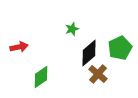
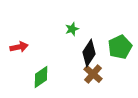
green pentagon: moved 1 px up
black diamond: rotated 16 degrees counterclockwise
brown cross: moved 5 px left
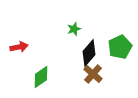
green star: moved 2 px right
black diamond: rotated 8 degrees clockwise
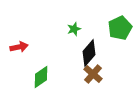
green pentagon: moved 19 px up
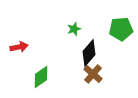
green pentagon: moved 1 px right, 1 px down; rotated 20 degrees clockwise
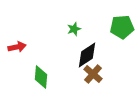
green pentagon: moved 1 px right, 2 px up
red arrow: moved 2 px left
black diamond: moved 2 px left, 2 px down; rotated 16 degrees clockwise
green diamond: rotated 50 degrees counterclockwise
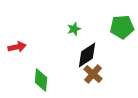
green diamond: moved 3 px down
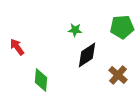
green star: moved 1 px right, 1 px down; rotated 24 degrees clockwise
red arrow: rotated 114 degrees counterclockwise
brown cross: moved 25 px right, 1 px down
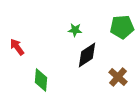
brown cross: moved 2 px down
